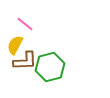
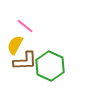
pink line: moved 2 px down
green hexagon: moved 1 px up; rotated 20 degrees counterclockwise
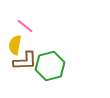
yellow semicircle: rotated 18 degrees counterclockwise
green hexagon: rotated 20 degrees clockwise
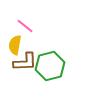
brown L-shape: moved 1 px down
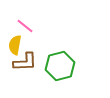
green hexagon: moved 10 px right
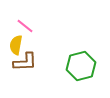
yellow semicircle: moved 1 px right
green hexagon: moved 21 px right
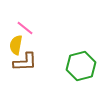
pink line: moved 2 px down
